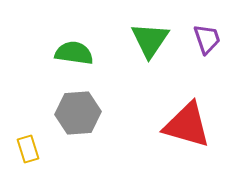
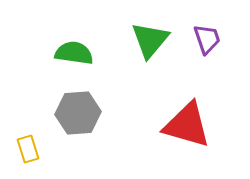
green triangle: rotated 6 degrees clockwise
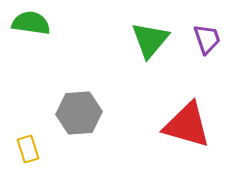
green semicircle: moved 43 px left, 30 px up
gray hexagon: moved 1 px right
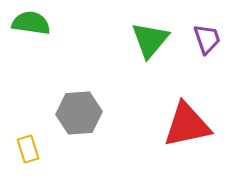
red triangle: rotated 28 degrees counterclockwise
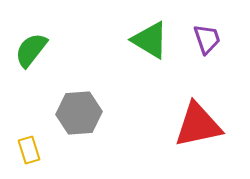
green semicircle: moved 27 px down; rotated 60 degrees counterclockwise
green triangle: rotated 39 degrees counterclockwise
red triangle: moved 11 px right
yellow rectangle: moved 1 px right, 1 px down
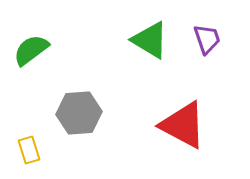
green semicircle: rotated 15 degrees clockwise
red triangle: moved 15 px left; rotated 40 degrees clockwise
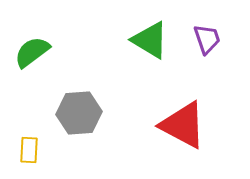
green semicircle: moved 1 px right, 2 px down
yellow rectangle: rotated 20 degrees clockwise
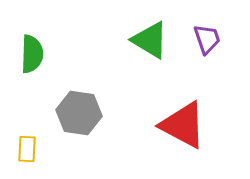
green semicircle: moved 2 px down; rotated 129 degrees clockwise
gray hexagon: rotated 12 degrees clockwise
yellow rectangle: moved 2 px left, 1 px up
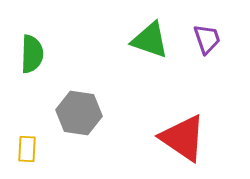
green triangle: rotated 12 degrees counterclockwise
red triangle: moved 13 px down; rotated 6 degrees clockwise
